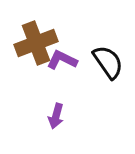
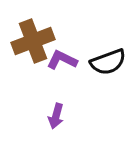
brown cross: moved 3 px left, 2 px up
black semicircle: rotated 105 degrees clockwise
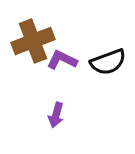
purple arrow: moved 1 px up
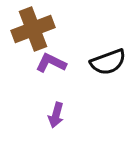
brown cross: moved 12 px up
purple L-shape: moved 11 px left, 3 px down
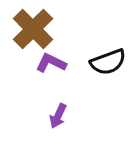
brown cross: rotated 24 degrees counterclockwise
purple arrow: moved 2 px right, 1 px down; rotated 10 degrees clockwise
